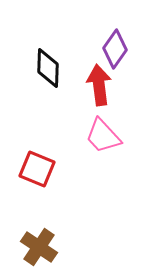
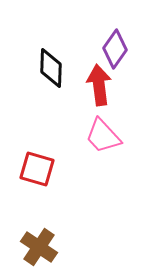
black diamond: moved 3 px right
red square: rotated 6 degrees counterclockwise
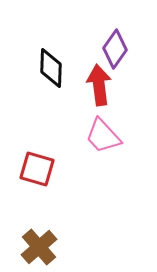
brown cross: rotated 15 degrees clockwise
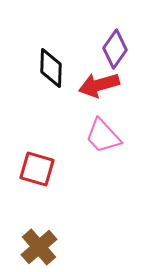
red arrow: rotated 99 degrees counterclockwise
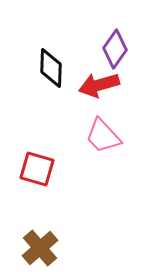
brown cross: moved 1 px right, 1 px down
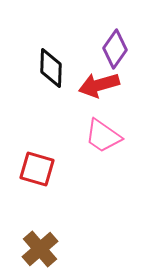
pink trapezoid: rotated 12 degrees counterclockwise
brown cross: moved 1 px down
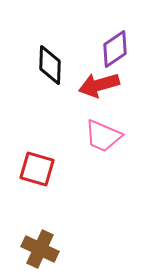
purple diamond: rotated 21 degrees clockwise
black diamond: moved 1 px left, 3 px up
pink trapezoid: rotated 12 degrees counterclockwise
brown cross: rotated 24 degrees counterclockwise
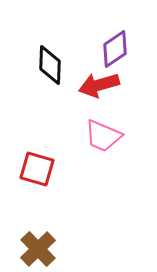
brown cross: moved 2 px left; rotated 21 degrees clockwise
